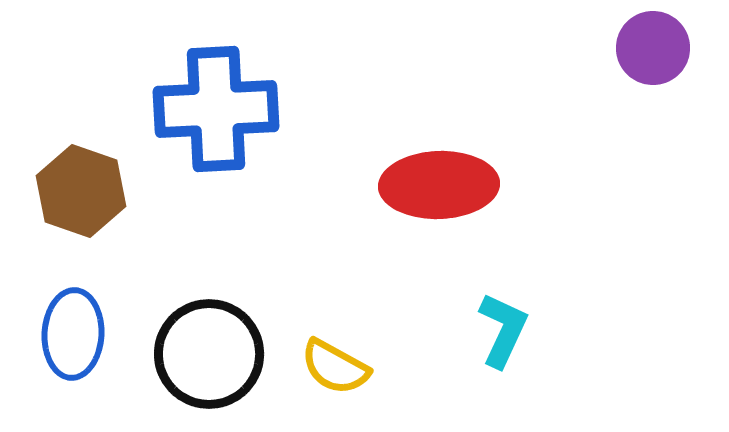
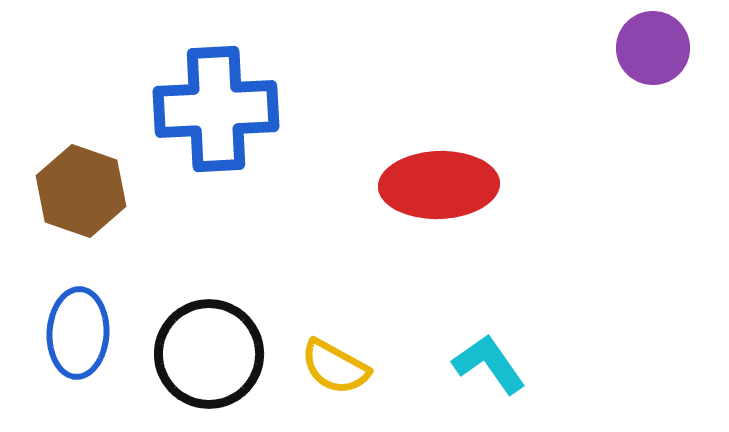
cyan L-shape: moved 14 px left, 34 px down; rotated 60 degrees counterclockwise
blue ellipse: moved 5 px right, 1 px up
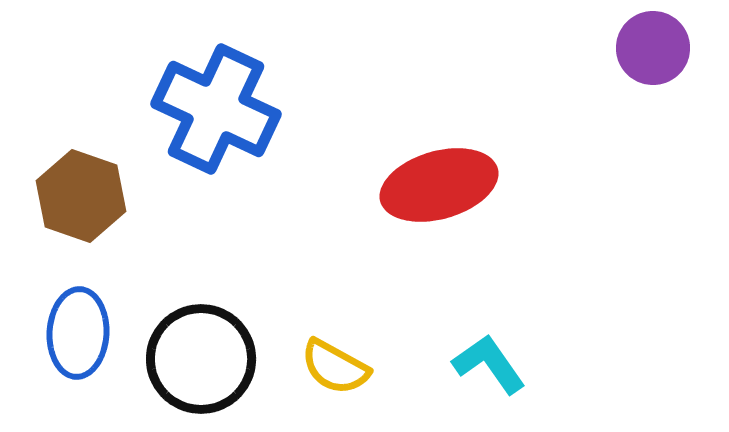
blue cross: rotated 28 degrees clockwise
red ellipse: rotated 14 degrees counterclockwise
brown hexagon: moved 5 px down
black circle: moved 8 px left, 5 px down
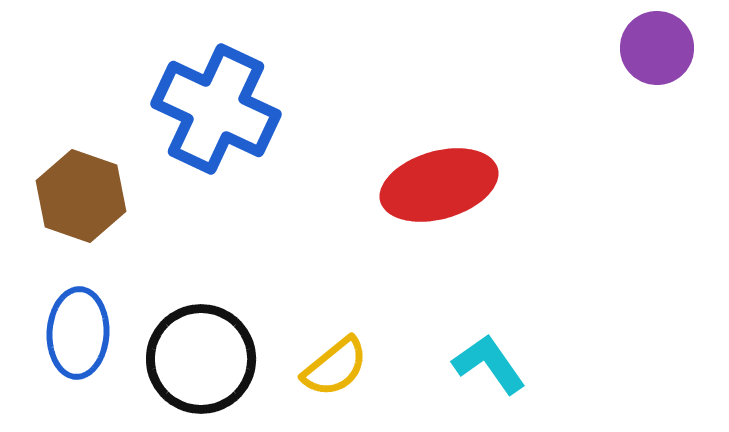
purple circle: moved 4 px right
yellow semicircle: rotated 68 degrees counterclockwise
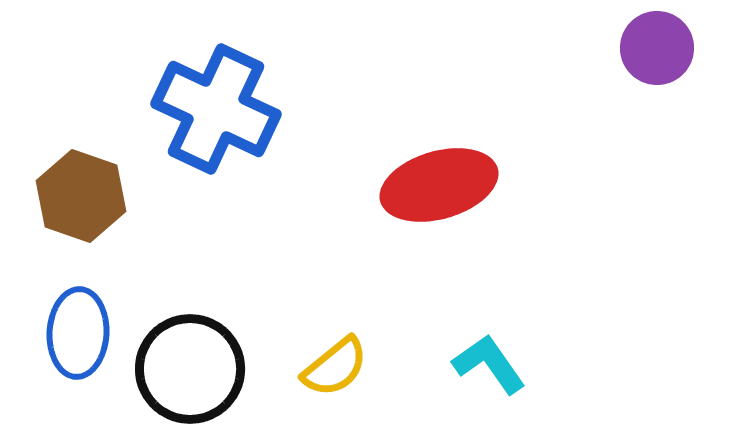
black circle: moved 11 px left, 10 px down
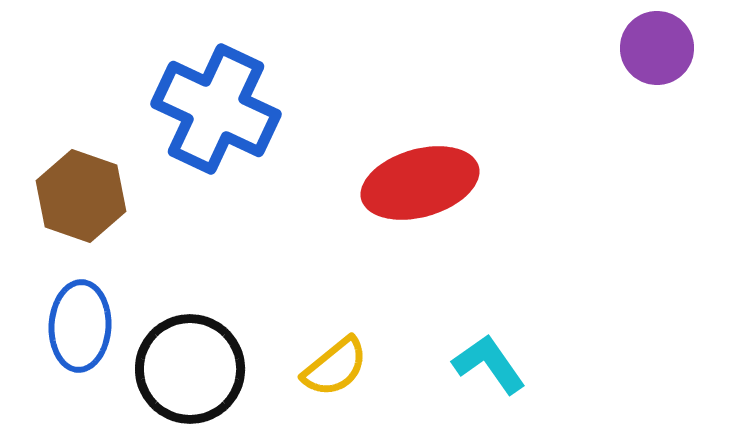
red ellipse: moved 19 px left, 2 px up
blue ellipse: moved 2 px right, 7 px up
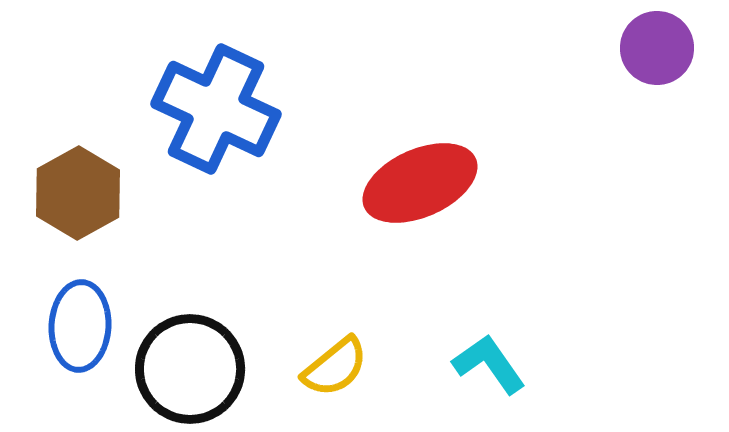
red ellipse: rotated 8 degrees counterclockwise
brown hexagon: moved 3 px left, 3 px up; rotated 12 degrees clockwise
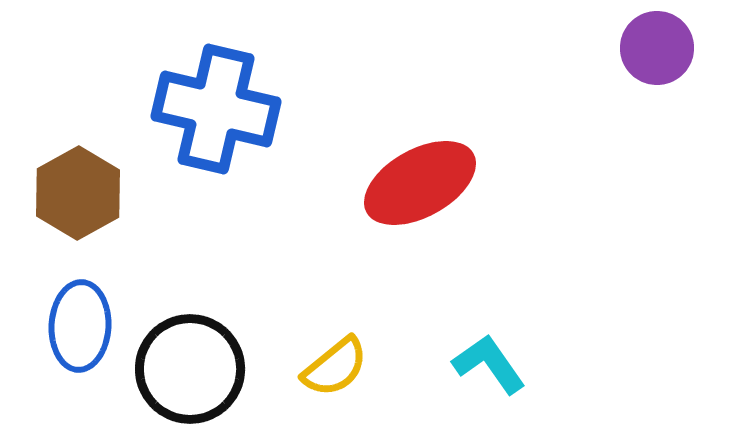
blue cross: rotated 12 degrees counterclockwise
red ellipse: rotated 5 degrees counterclockwise
